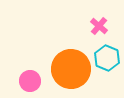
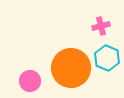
pink cross: moved 2 px right; rotated 36 degrees clockwise
orange circle: moved 1 px up
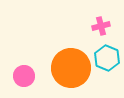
pink circle: moved 6 px left, 5 px up
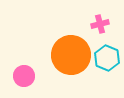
pink cross: moved 1 px left, 2 px up
orange circle: moved 13 px up
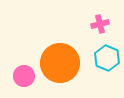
orange circle: moved 11 px left, 8 px down
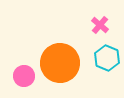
pink cross: moved 1 px down; rotated 36 degrees counterclockwise
